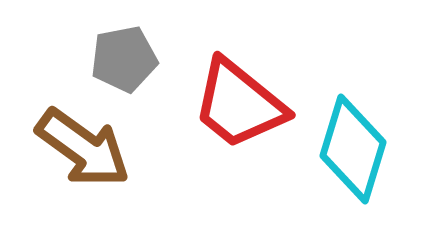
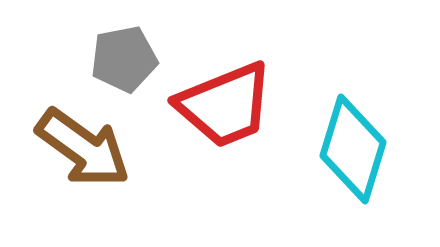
red trapezoid: moved 14 px left, 1 px down; rotated 61 degrees counterclockwise
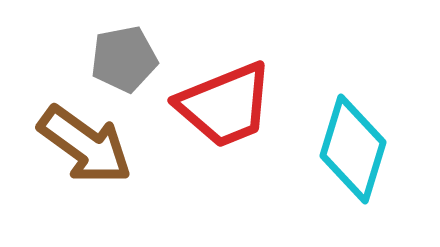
brown arrow: moved 2 px right, 3 px up
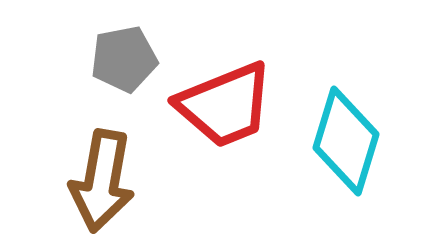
brown arrow: moved 17 px right, 36 px down; rotated 64 degrees clockwise
cyan diamond: moved 7 px left, 8 px up
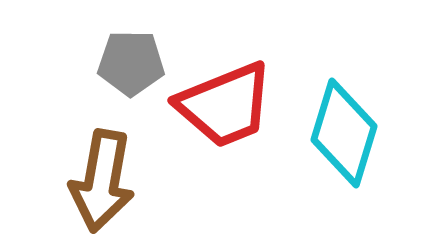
gray pentagon: moved 7 px right, 4 px down; rotated 12 degrees clockwise
cyan diamond: moved 2 px left, 8 px up
